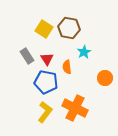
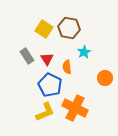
blue pentagon: moved 4 px right, 3 px down; rotated 15 degrees clockwise
yellow L-shape: rotated 30 degrees clockwise
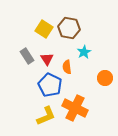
yellow L-shape: moved 1 px right, 4 px down
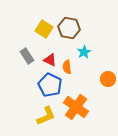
red triangle: moved 3 px right, 1 px down; rotated 32 degrees counterclockwise
orange circle: moved 3 px right, 1 px down
orange cross: moved 1 px right, 1 px up; rotated 10 degrees clockwise
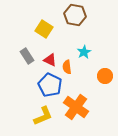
brown hexagon: moved 6 px right, 13 px up
orange circle: moved 3 px left, 3 px up
yellow L-shape: moved 3 px left
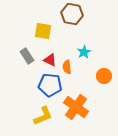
brown hexagon: moved 3 px left, 1 px up
yellow square: moved 1 px left, 2 px down; rotated 24 degrees counterclockwise
orange circle: moved 1 px left
blue pentagon: rotated 20 degrees counterclockwise
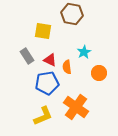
orange circle: moved 5 px left, 3 px up
blue pentagon: moved 3 px left, 2 px up; rotated 15 degrees counterclockwise
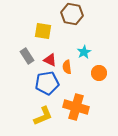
orange cross: rotated 20 degrees counterclockwise
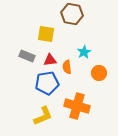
yellow square: moved 3 px right, 3 px down
gray rectangle: rotated 35 degrees counterclockwise
red triangle: rotated 32 degrees counterclockwise
orange cross: moved 1 px right, 1 px up
